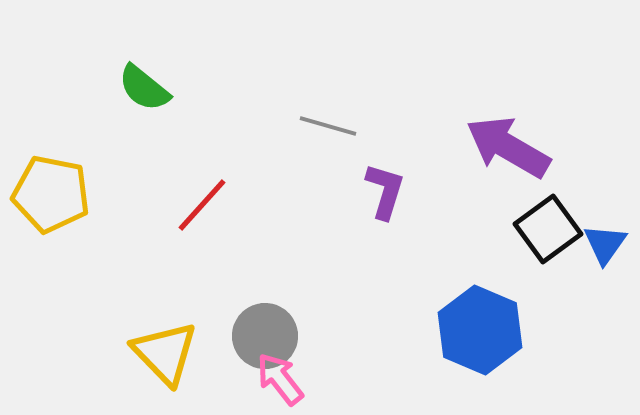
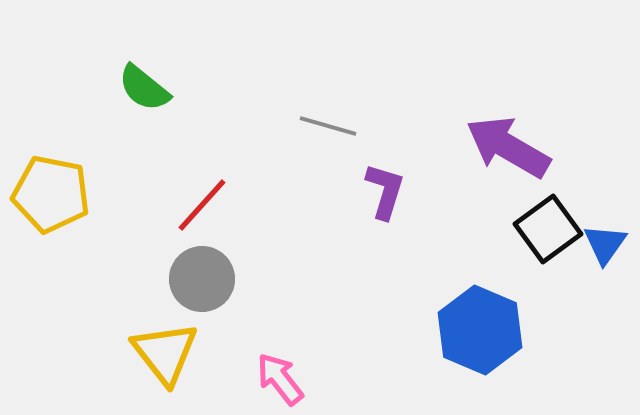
gray circle: moved 63 px left, 57 px up
yellow triangle: rotated 6 degrees clockwise
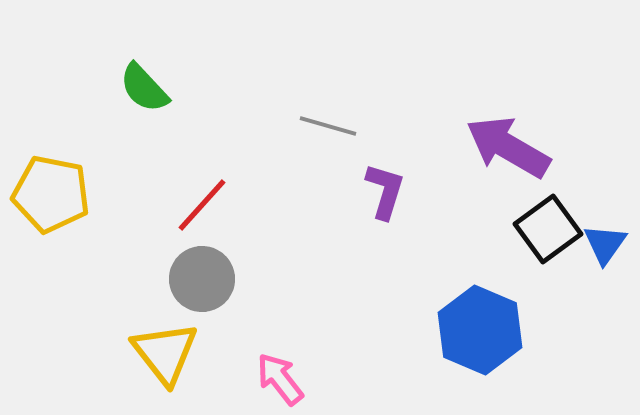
green semicircle: rotated 8 degrees clockwise
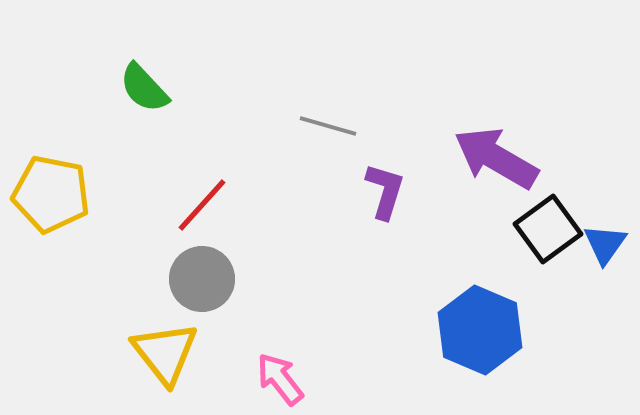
purple arrow: moved 12 px left, 11 px down
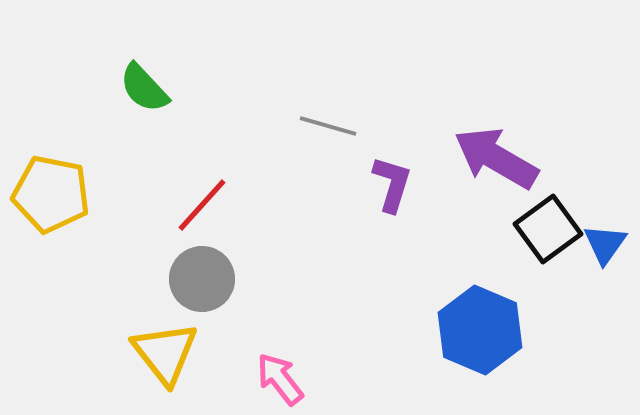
purple L-shape: moved 7 px right, 7 px up
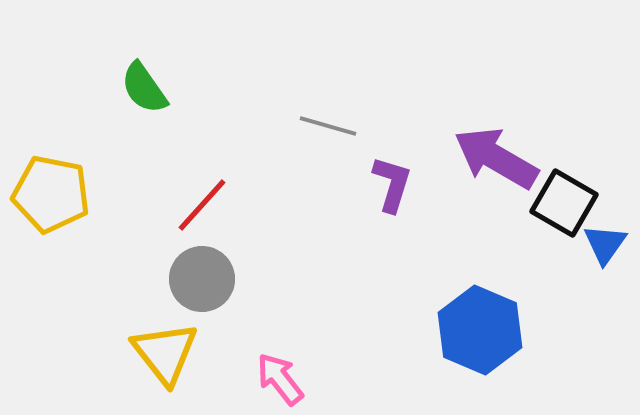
green semicircle: rotated 8 degrees clockwise
black square: moved 16 px right, 26 px up; rotated 24 degrees counterclockwise
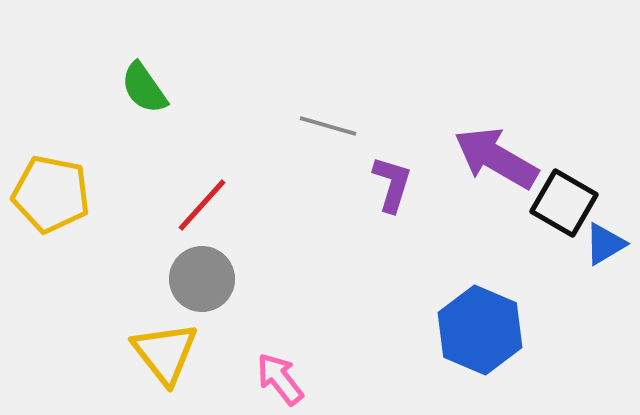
blue triangle: rotated 24 degrees clockwise
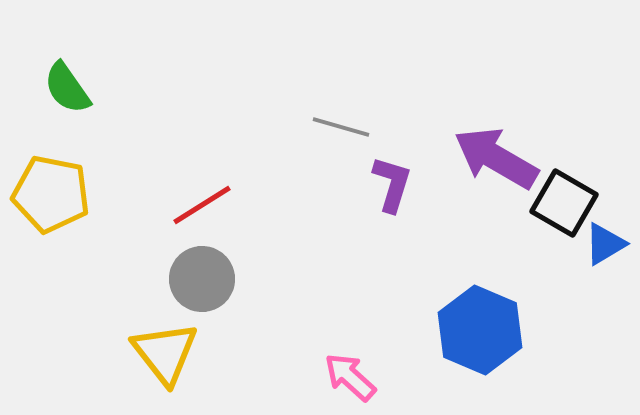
green semicircle: moved 77 px left
gray line: moved 13 px right, 1 px down
red line: rotated 16 degrees clockwise
pink arrow: moved 70 px right, 2 px up; rotated 10 degrees counterclockwise
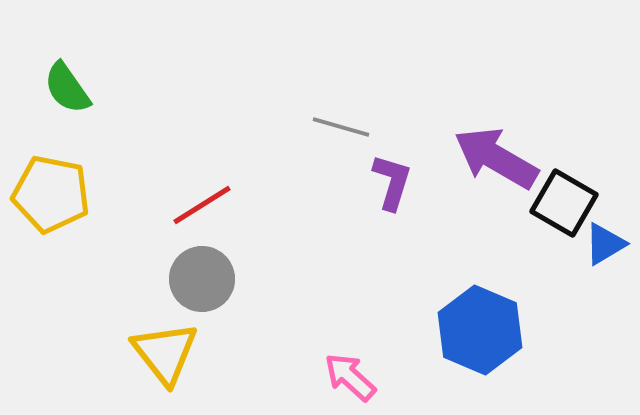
purple L-shape: moved 2 px up
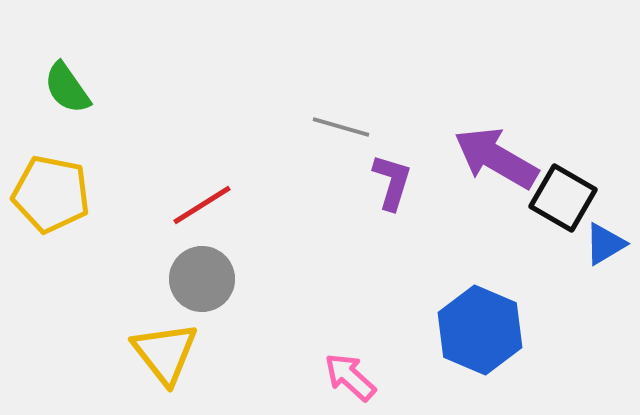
black square: moved 1 px left, 5 px up
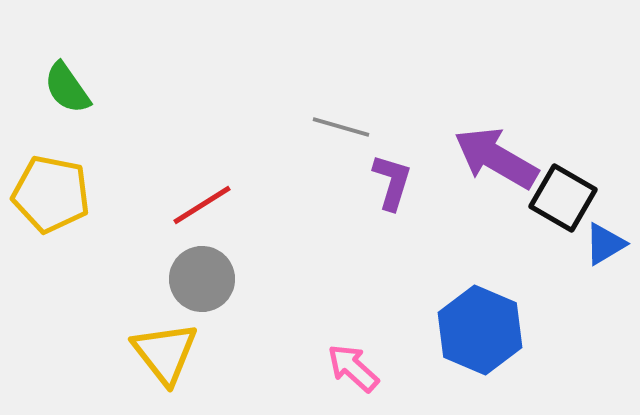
pink arrow: moved 3 px right, 9 px up
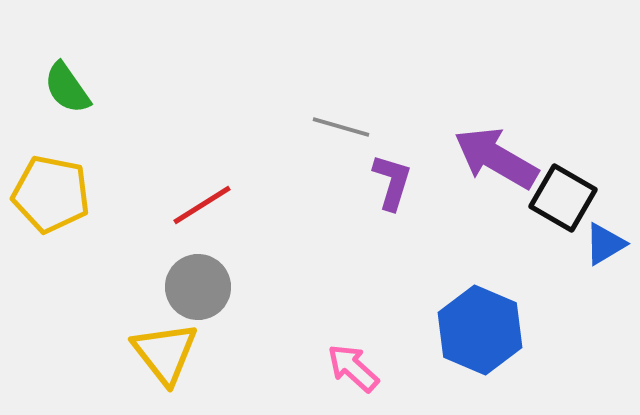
gray circle: moved 4 px left, 8 px down
